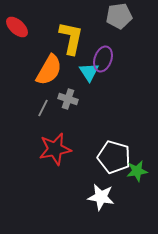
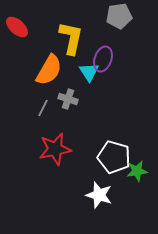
white star: moved 2 px left, 2 px up; rotated 8 degrees clockwise
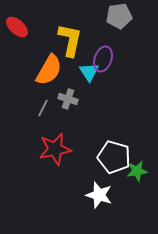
yellow L-shape: moved 1 px left, 2 px down
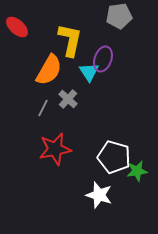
gray cross: rotated 24 degrees clockwise
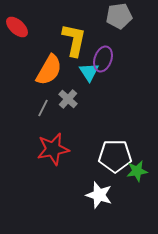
yellow L-shape: moved 4 px right
red star: moved 2 px left
white pentagon: moved 1 px right, 1 px up; rotated 16 degrees counterclockwise
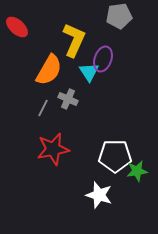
yellow L-shape: rotated 12 degrees clockwise
gray cross: rotated 18 degrees counterclockwise
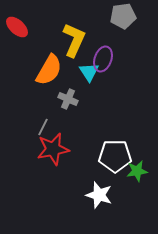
gray pentagon: moved 4 px right
gray line: moved 19 px down
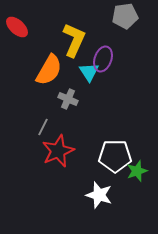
gray pentagon: moved 2 px right
red star: moved 5 px right, 2 px down; rotated 12 degrees counterclockwise
green star: rotated 10 degrees counterclockwise
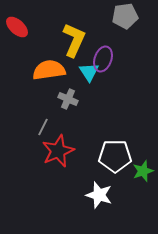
orange semicircle: rotated 128 degrees counterclockwise
green star: moved 6 px right
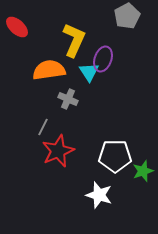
gray pentagon: moved 2 px right; rotated 20 degrees counterclockwise
